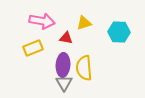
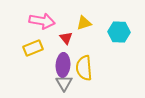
red triangle: rotated 40 degrees clockwise
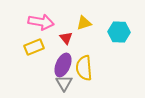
pink arrow: moved 1 px left, 1 px down
yellow rectangle: moved 1 px right, 1 px up
purple ellipse: rotated 20 degrees clockwise
